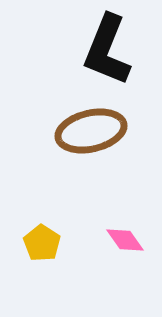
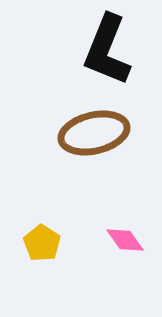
brown ellipse: moved 3 px right, 2 px down
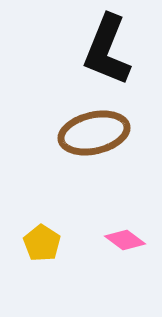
pink diamond: rotated 18 degrees counterclockwise
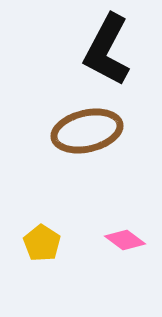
black L-shape: rotated 6 degrees clockwise
brown ellipse: moved 7 px left, 2 px up
